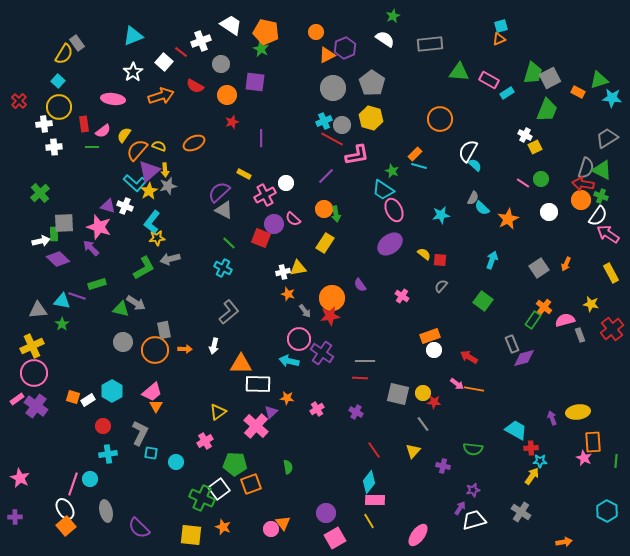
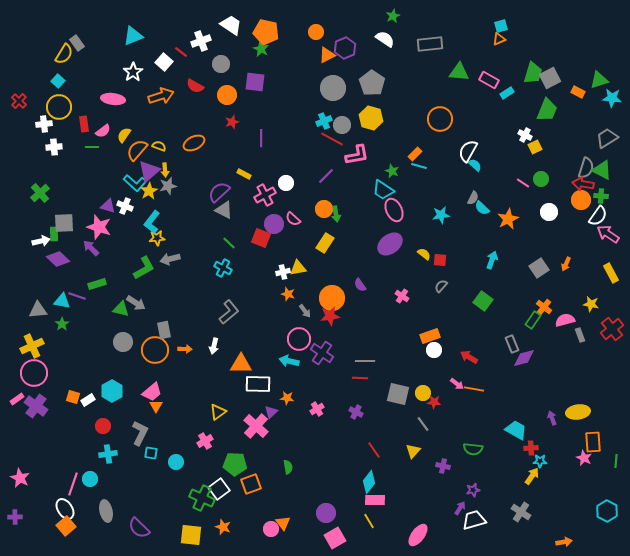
green cross at (601, 196): rotated 16 degrees counterclockwise
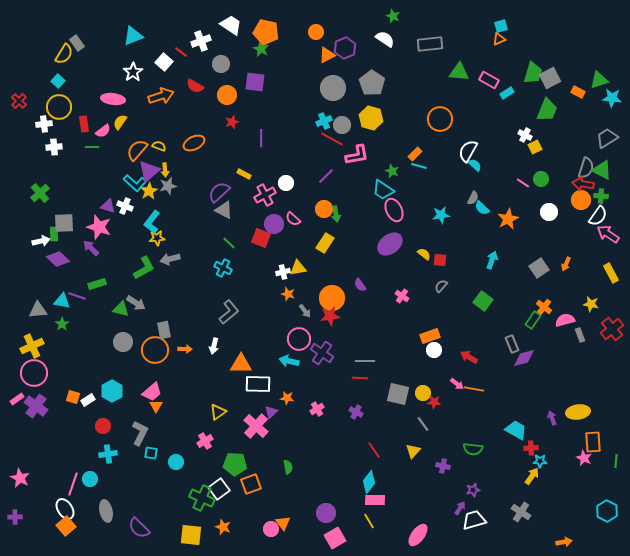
green star at (393, 16): rotated 24 degrees counterclockwise
yellow semicircle at (124, 135): moved 4 px left, 13 px up
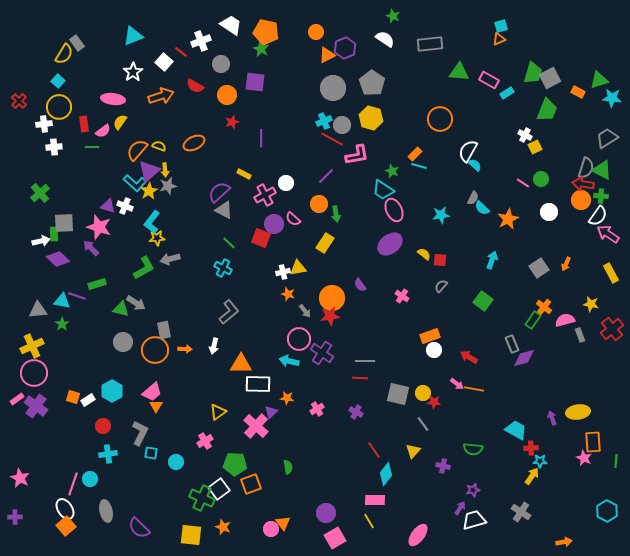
orange circle at (324, 209): moved 5 px left, 5 px up
cyan diamond at (369, 482): moved 17 px right, 8 px up
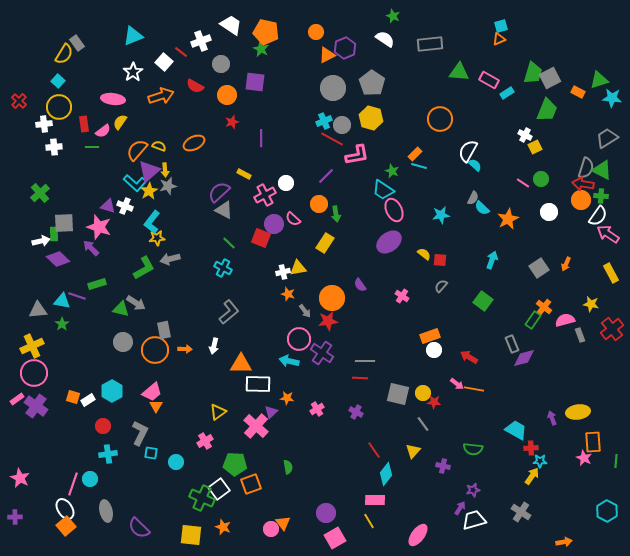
purple ellipse at (390, 244): moved 1 px left, 2 px up
red star at (330, 316): moved 2 px left, 5 px down
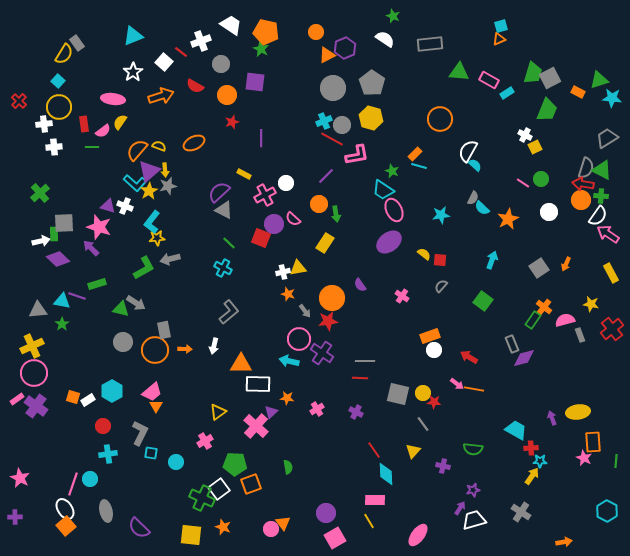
cyan diamond at (386, 474): rotated 40 degrees counterclockwise
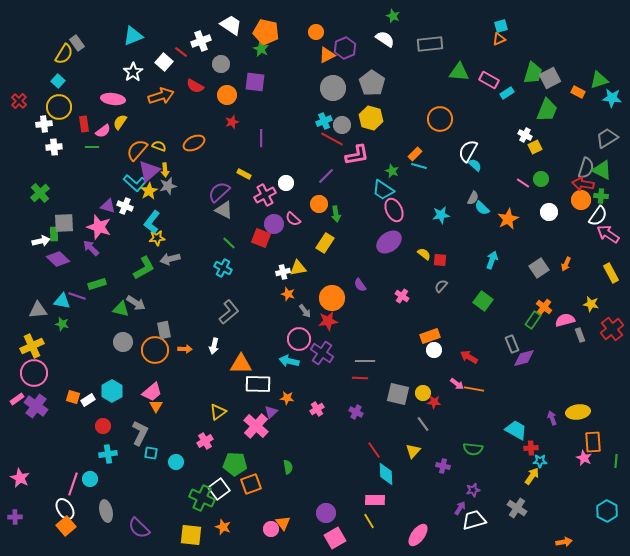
green star at (62, 324): rotated 24 degrees counterclockwise
gray cross at (521, 512): moved 4 px left, 4 px up
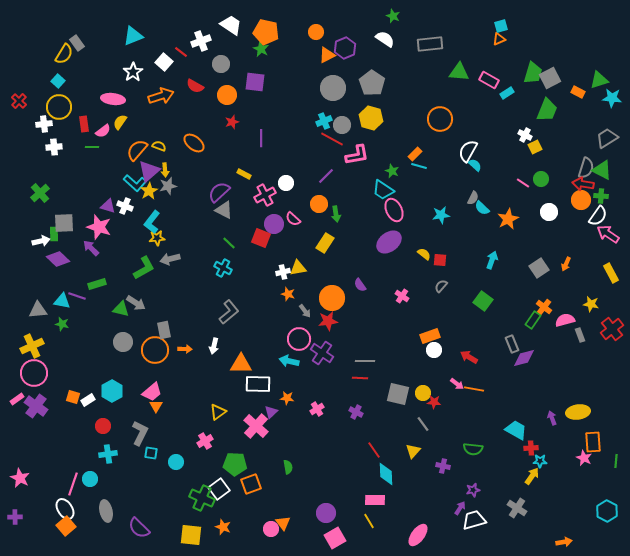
orange ellipse at (194, 143): rotated 65 degrees clockwise
